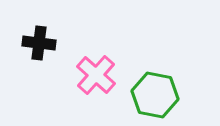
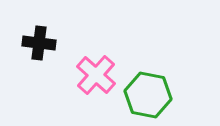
green hexagon: moved 7 px left
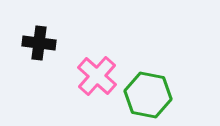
pink cross: moved 1 px right, 1 px down
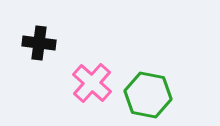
pink cross: moved 5 px left, 7 px down
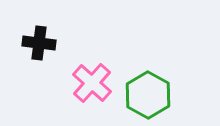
green hexagon: rotated 18 degrees clockwise
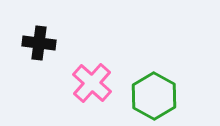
green hexagon: moved 6 px right, 1 px down
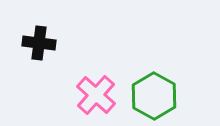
pink cross: moved 4 px right, 12 px down
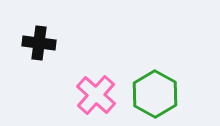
green hexagon: moved 1 px right, 2 px up
